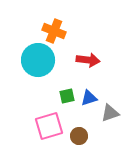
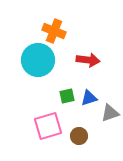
pink square: moved 1 px left
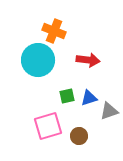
gray triangle: moved 1 px left, 2 px up
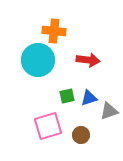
orange cross: rotated 15 degrees counterclockwise
brown circle: moved 2 px right, 1 px up
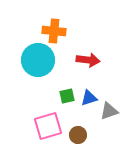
brown circle: moved 3 px left
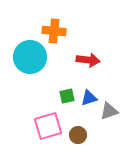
cyan circle: moved 8 px left, 3 px up
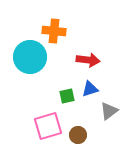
blue triangle: moved 1 px right, 9 px up
gray triangle: rotated 18 degrees counterclockwise
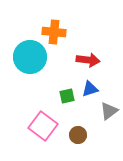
orange cross: moved 1 px down
pink square: moved 5 px left; rotated 36 degrees counterclockwise
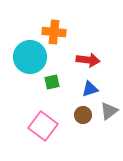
green square: moved 15 px left, 14 px up
brown circle: moved 5 px right, 20 px up
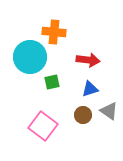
gray triangle: rotated 48 degrees counterclockwise
